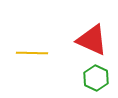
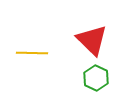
red triangle: rotated 20 degrees clockwise
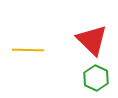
yellow line: moved 4 px left, 3 px up
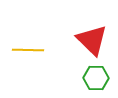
green hexagon: rotated 25 degrees counterclockwise
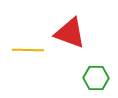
red triangle: moved 22 px left, 7 px up; rotated 24 degrees counterclockwise
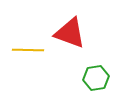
green hexagon: rotated 10 degrees counterclockwise
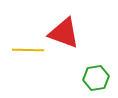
red triangle: moved 6 px left
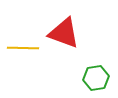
yellow line: moved 5 px left, 2 px up
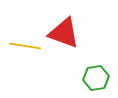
yellow line: moved 2 px right, 2 px up; rotated 8 degrees clockwise
